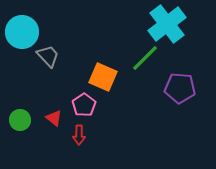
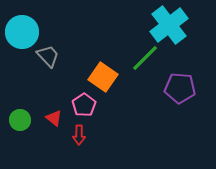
cyan cross: moved 2 px right, 1 px down
orange square: rotated 12 degrees clockwise
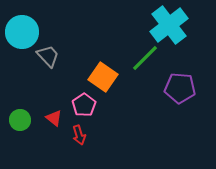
red arrow: rotated 18 degrees counterclockwise
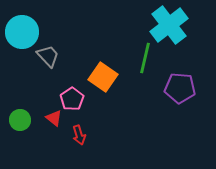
green line: rotated 32 degrees counterclockwise
pink pentagon: moved 12 px left, 6 px up
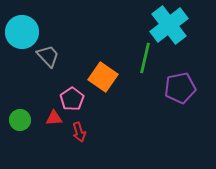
purple pentagon: rotated 16 degrees counterclockwise
red triangle: rotated 42 degrees counterclockwise
red arrow: moved 3 px up
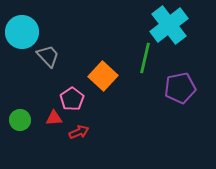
orange square: moved 1 px up; rotated 8 degrees clockwise
red arrow: rotated 96 degrees counterclockwise
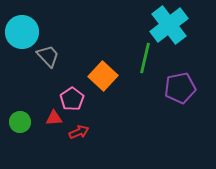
green circle: moved 2 px down
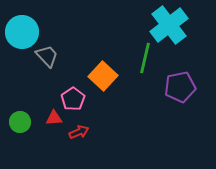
gray trapezoid: moved 1 px left
purple pentagon: moved 1 px up
pink pentagon: moved 1 px right
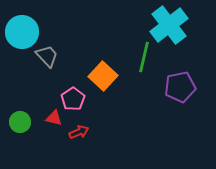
green line: moved 1 px left, 1 px up
red triangle: rotated 18 degrees clockwise
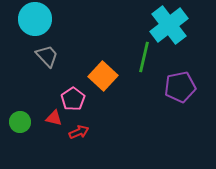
cyan circle: moved 13 px right, 13 px up
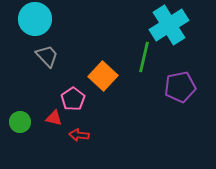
cyan cross: rotated 6 degrees clockwise
red arrow: moved 3 px down; rotated 150 degrees counterclockwise
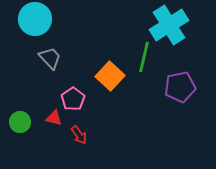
gray trapezoid: moved 3 px right, 2 px down
orange square: moved 7 px right
red arrow: rotated 132 degrees counterclockwise
